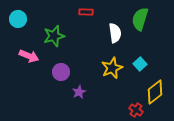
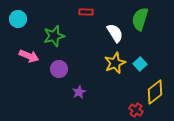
white semicircle: rotated 24 degrees counterclockwise
yellow star: moved 3 px right, 5 px up
purple circle: moved 2 px left, 3 px up
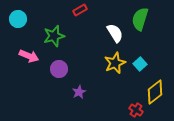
red rectangle: moved 6 px left, 2 px up; rotated 32 degrees counterclockwise
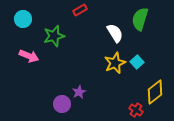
cyan circle: moved 5 px right
cyan square: moved 3 px left, 2 px up
purple circle: moved 3 px right, 35 px down
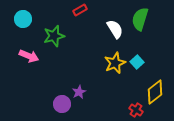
white semicircle: moved 4 px up
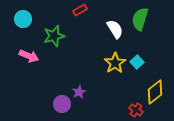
yellow star: rotated 10 degrees counterclockwise
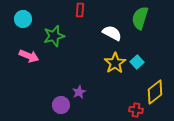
red rectangle: rotated 56 degrees counterclockwise
green semicircle: moved 1 px up
white semicircle: moved 3 px left, 4 px down; rotated 30 degrees counterclockwise
purple circle: moved 1 px left, 1 px down
red cross: rotated 24 degrees counterclockwise
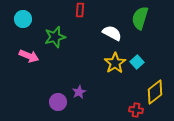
green star: moved 1 px right, 1 px down
purple circle: moved 3 px left, 3 px up
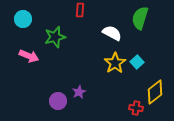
purple circle: moved 1 px up
red cross: moved 2 px up
